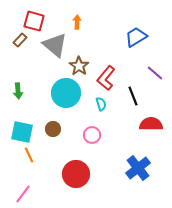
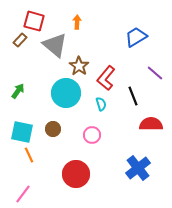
green arrow: rotated 140 degrees counterclockwise
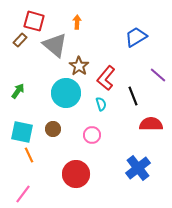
purple line: moved 3 px right, 2 px down
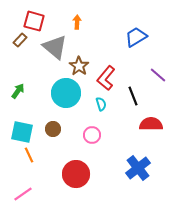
gray triangle: moved 2 px down
pink line: rotated 18 degrees clockwise
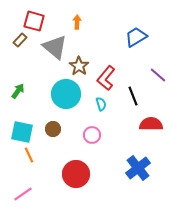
cyan circle: moved 1 px down
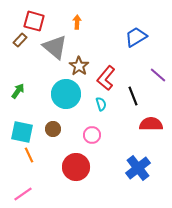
red circle: moved 7 px up
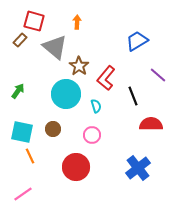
blue trapezoid: moved 1 px right, 4 px down
cyan semicircle: moved 5 px left, 2 px down
orange line: moved 1 px right, 1 px down
